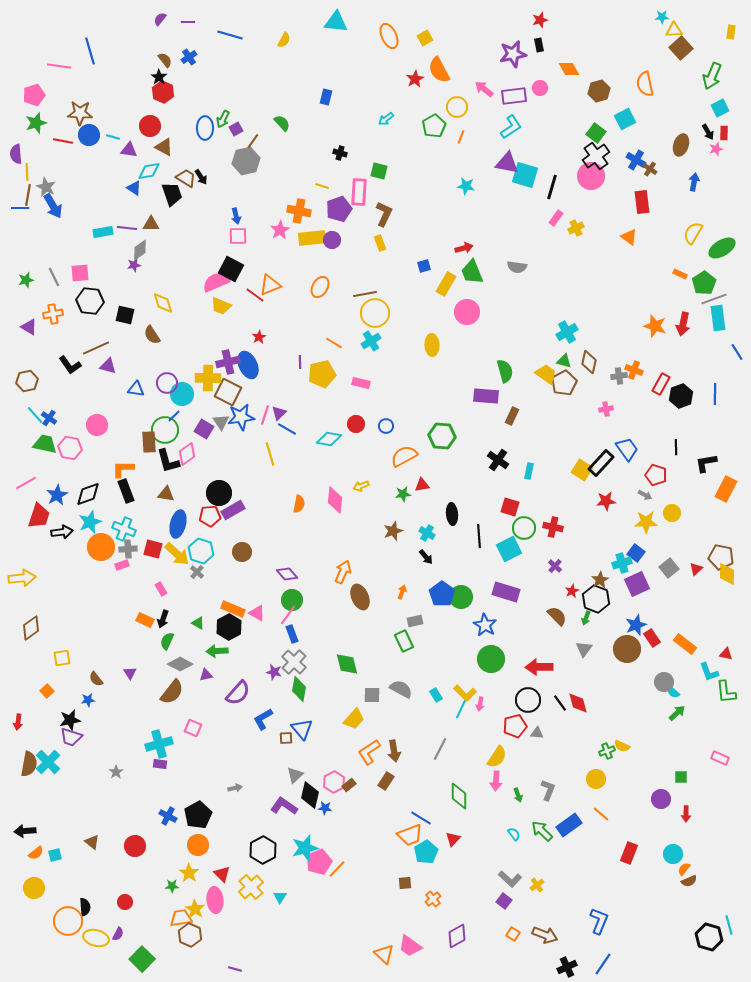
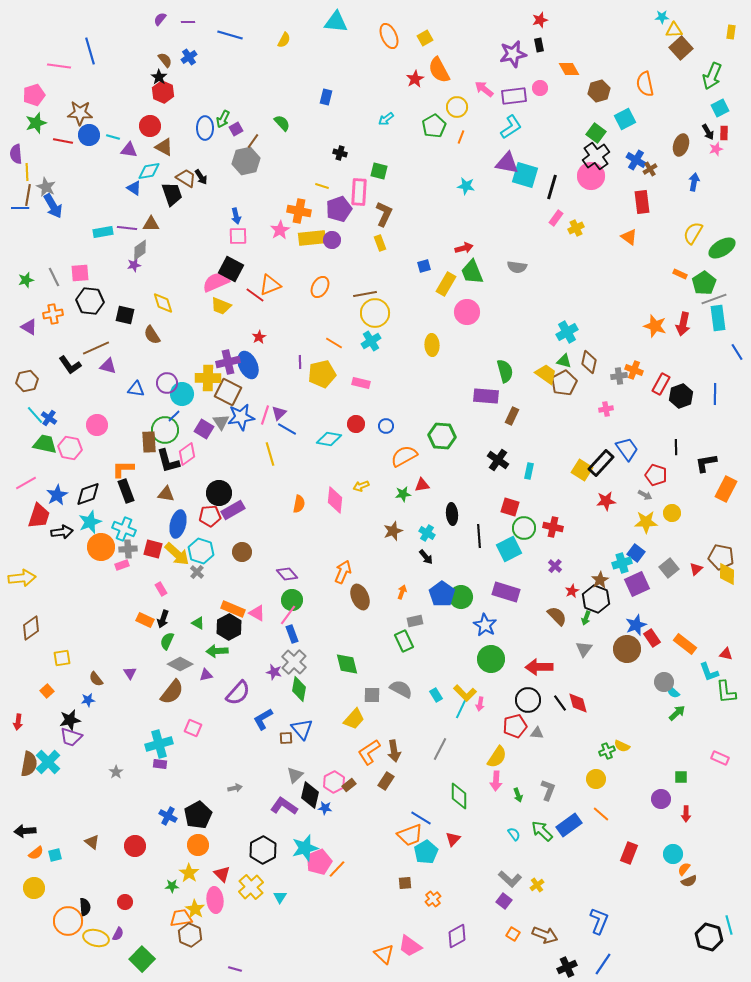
brown cross at (650, 169): rotated 24 degrees clockwise
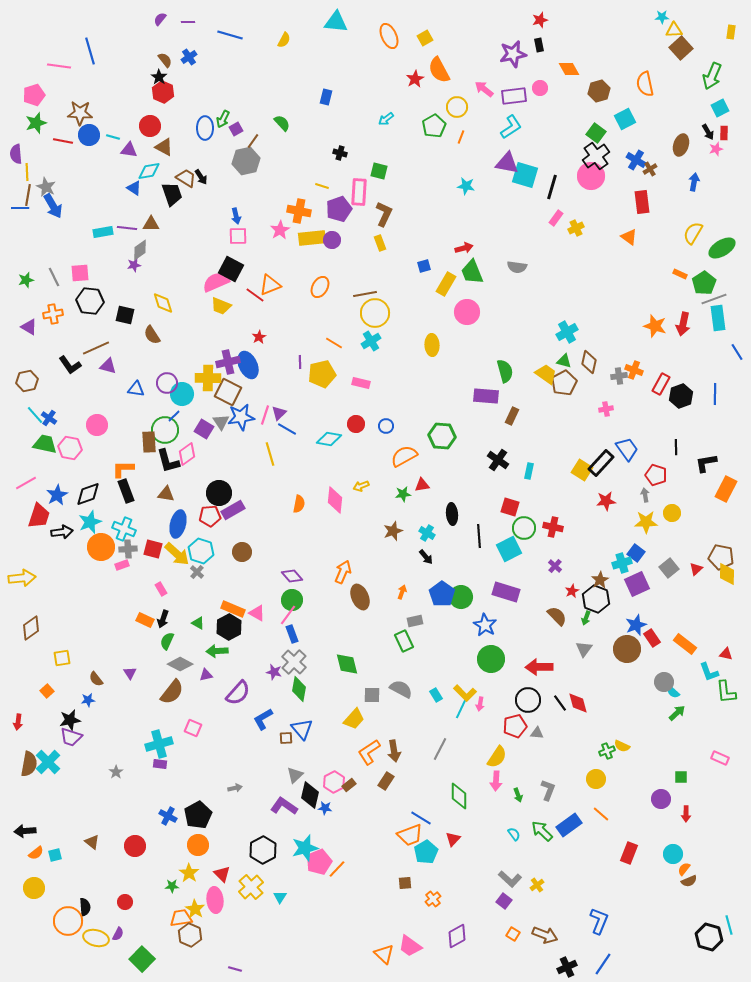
gray arrow at (645, 495): rotated 128 degrees counterclockwise
purple diamond at (287, 574): moved 5 px right, 2 px down
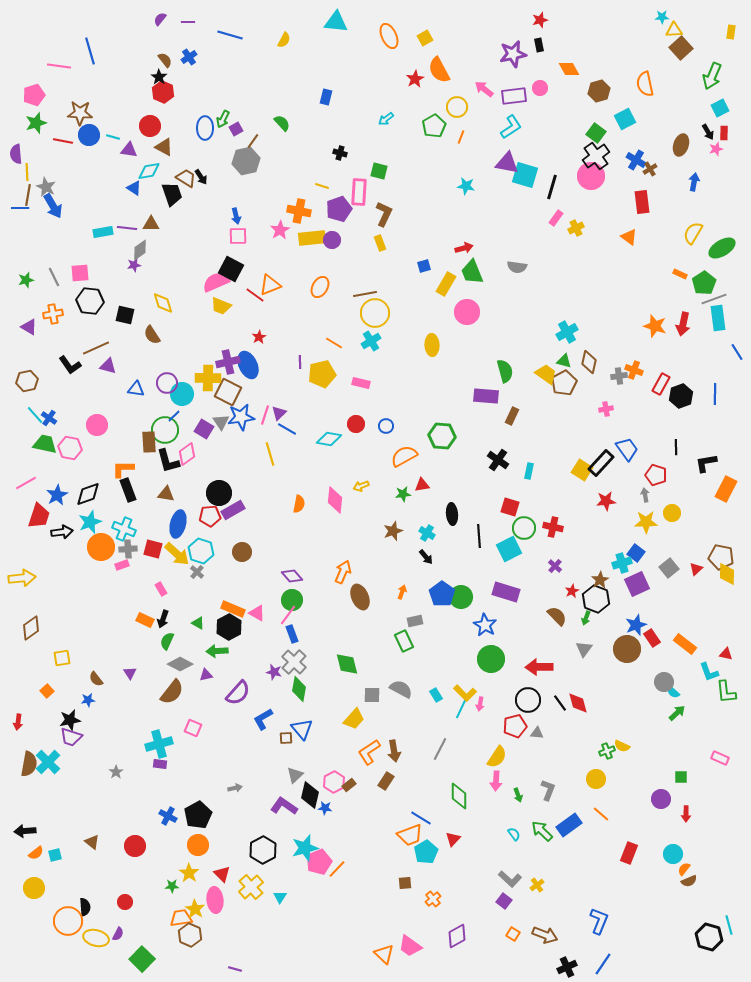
black rectangle at (126, 491): moved 2 px right, 1 px up
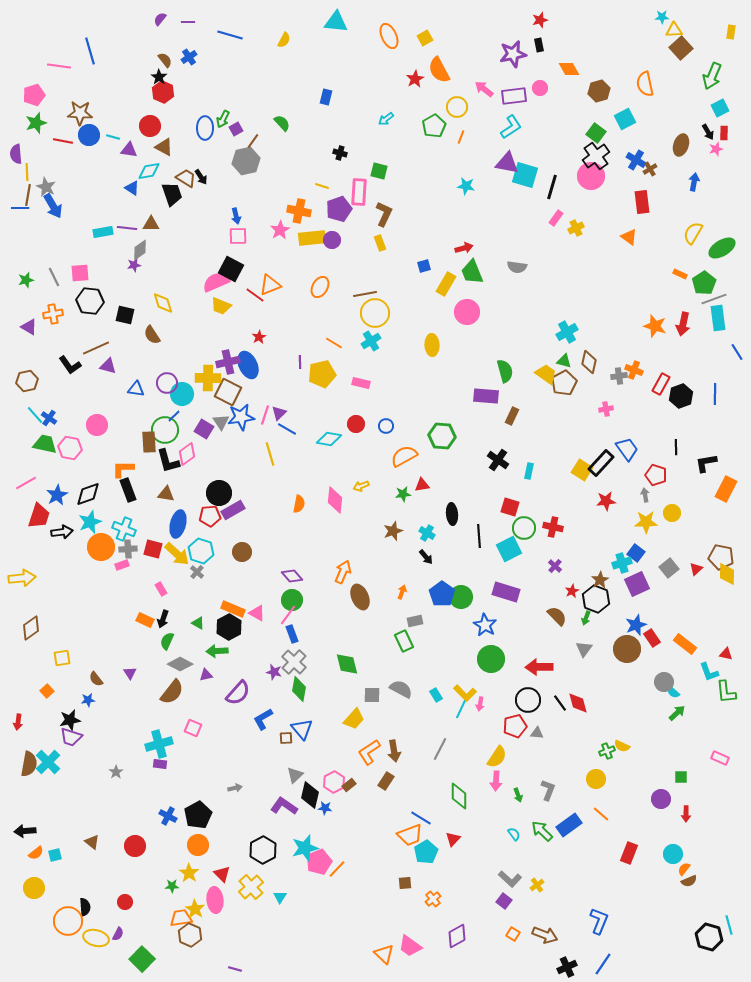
blue triangle at (134, 188): moved 2 px left
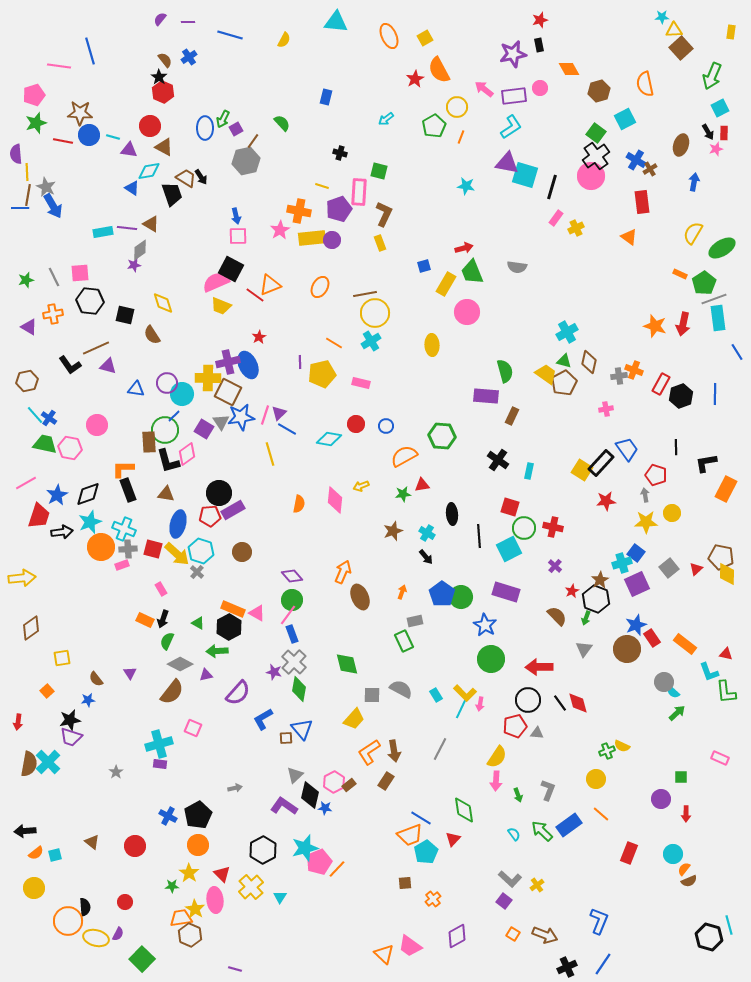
brown triangle at (151, 224): rotated 30 degrees clockwise
green diamond at (459, 796): moved 5 px right, 14 px down; rotated 8 degrees counterclockwise
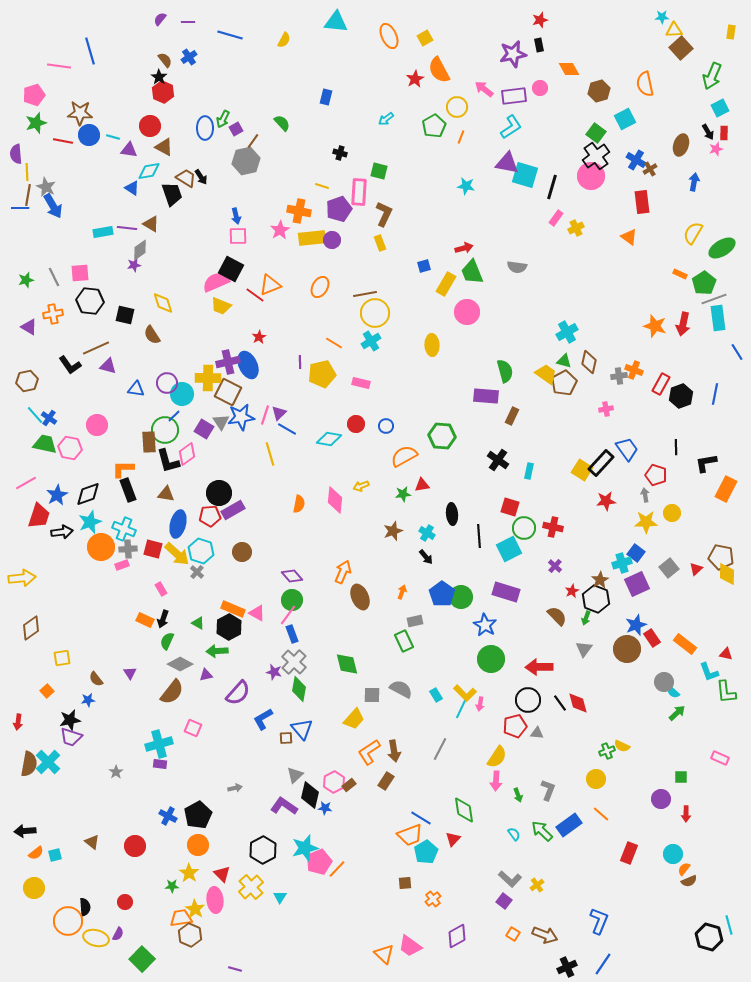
blue line at (715, 394): rotated 10 degrees clockwise
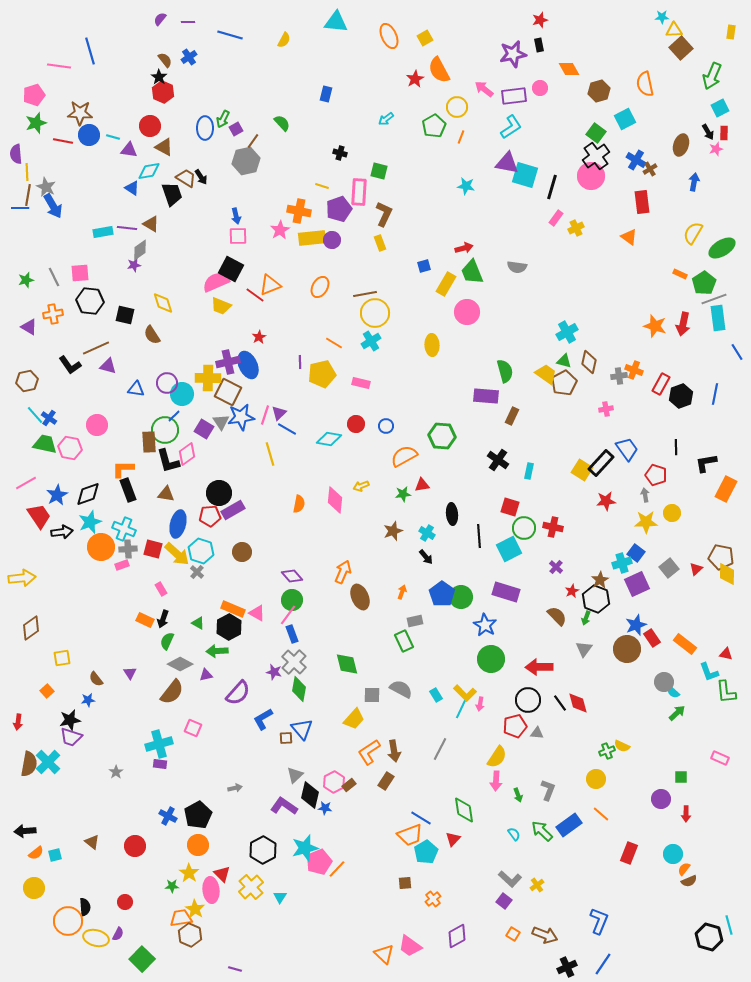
blue rectangle at (326, 97): moved 3 px up
red trapezoid at (39, 516): rotated 52 degrees counterclockwise
purple cross at (555, 566): moved 1 px right, 1 px down
pink ellipse at (215, 900): moved 4 px left, 10 px up
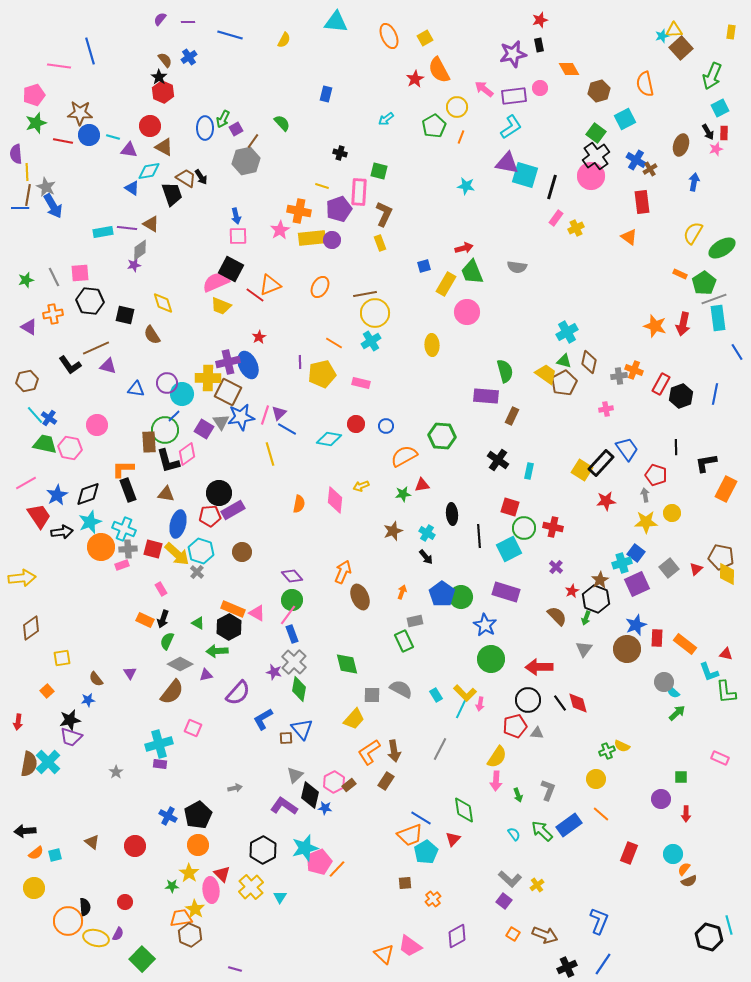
cyan star at (662, 17): moved 19 px down; rotated 16 degrees counterclockwise
red rectangle at (652, 638): moved 5 px right; rotated 36 degrees clockwise
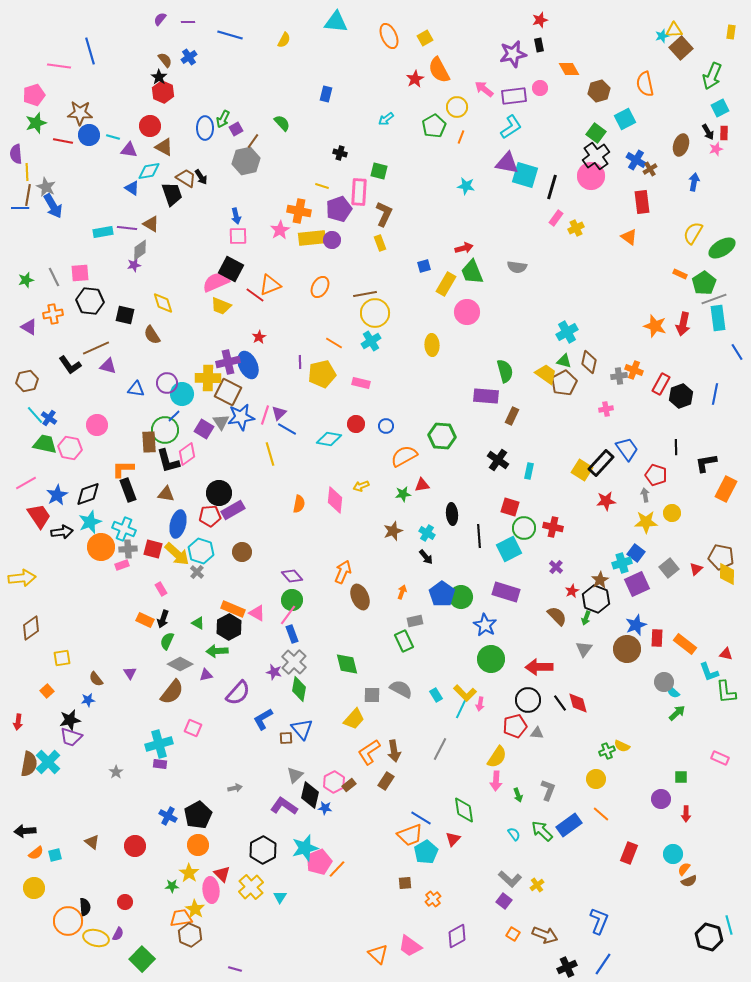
orange triangle at (384, 954): moved 6 px left
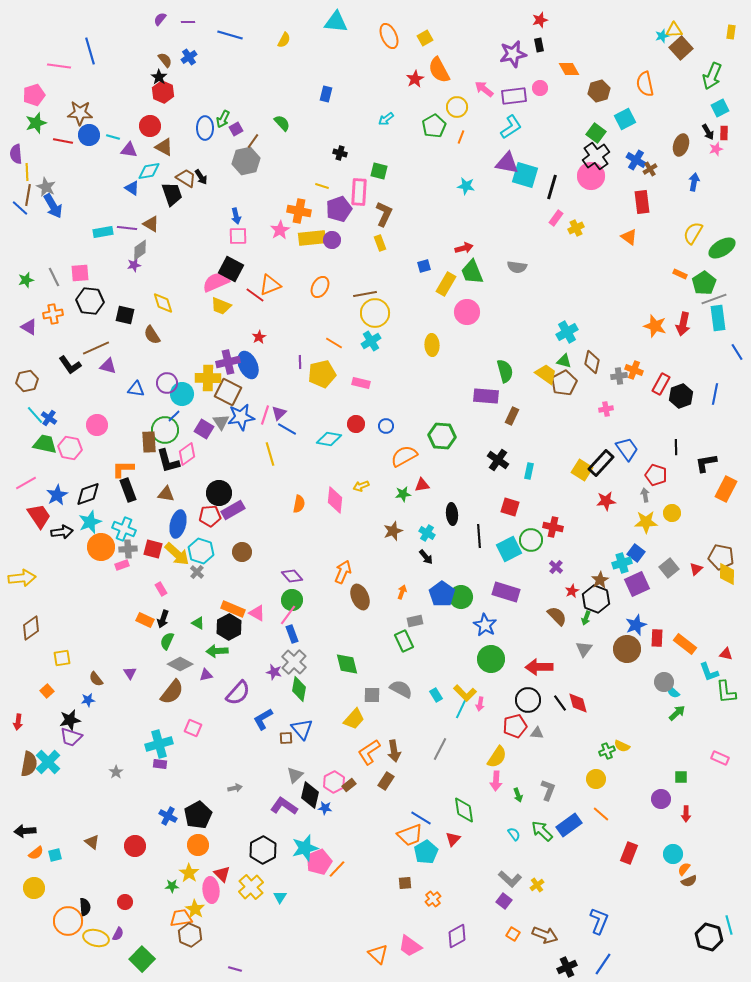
blue line at (20, 208): rotated 42 degrees clockwise
brown diamond at (589, 362): moved 3 px right
green circle at (524, 528): moved 7 px right, 12 px down
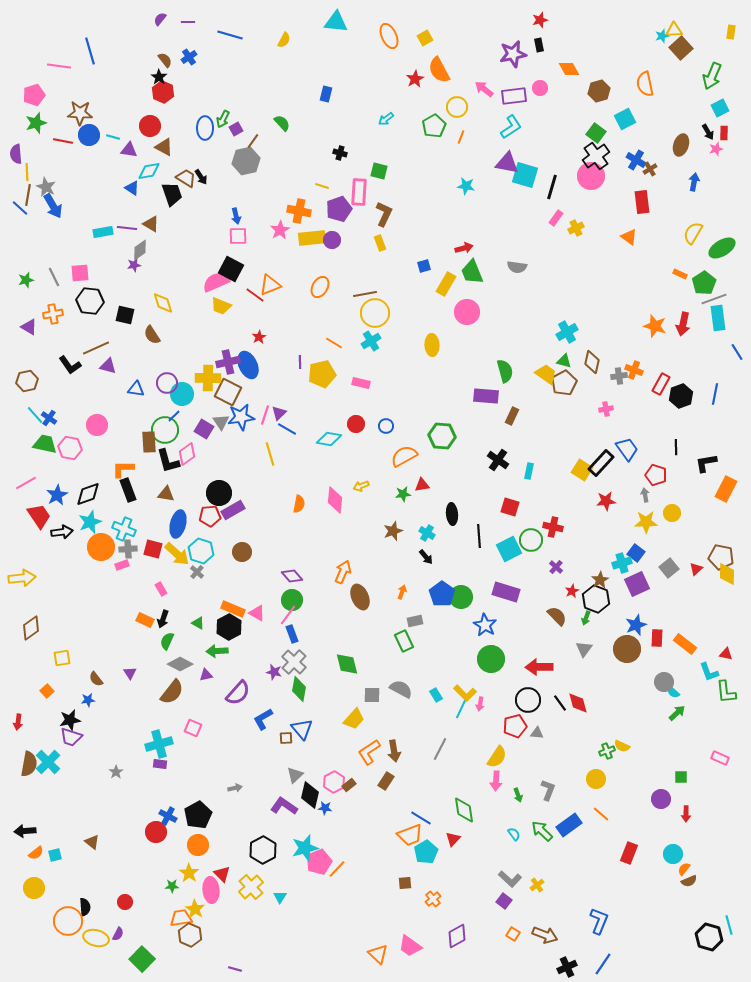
red circle at (135, 846): moved 21 px right, 14 px up
